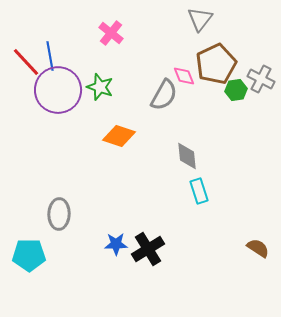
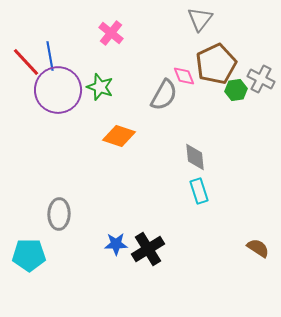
gray diamond: moved 8 px right, 1 px down
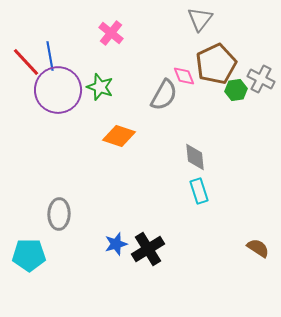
blue star: rotated 15 degrees counterclockwise
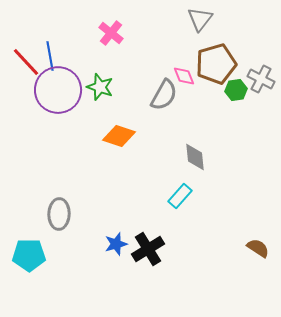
brown pentagon: rotated 9 degrees clockwise
cyan rectangle: moved 19 px left, 5 px down; rotated 60 degrees clockwise
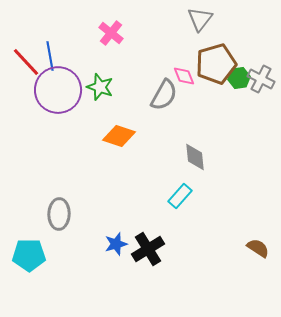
green hexagon: moved 3 px right, 12 px up
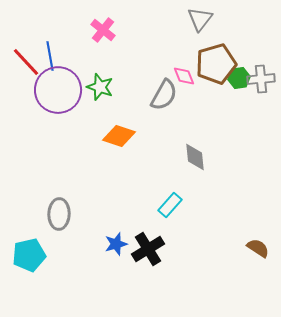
pink cross: moved 8 px left, 3 px up
gray cross: rotated 32 degrees counterclockwise
cyan rectangle: moved 10 px left, 9 px down
cyan pentagon: rotated 12 degrees counterclockwise
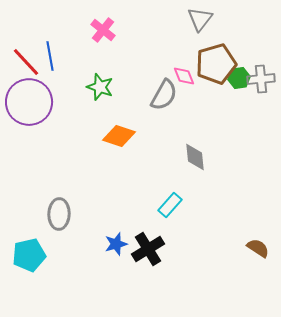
purple circle: moved 29 px left, 12 px down
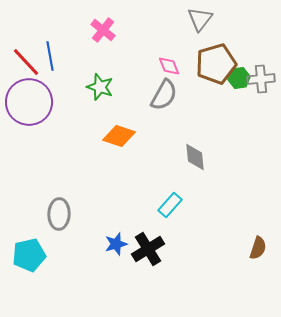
pink diamond: moved 15 px left, 10 px up
brown semicircle: rotated 75 degrees clockwise
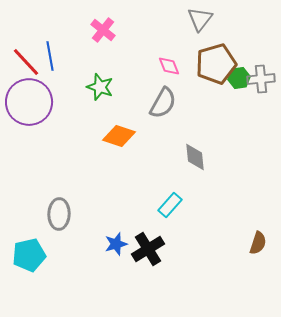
gray semicircle: moved 1 px left, 8 px down
brown semicircle: moved 5 px up
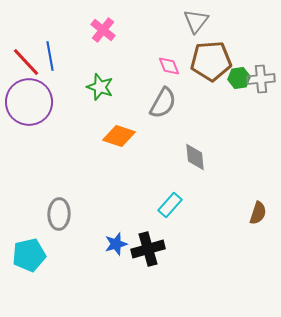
gray triangle: moved 4 px left, 2 px down
brown pentagon: moved 5 px left, 3 px up; rotated 12 degrees clockwise
brown semicircle: moved 30 px up
black cross: rotated 16 degrees clockwise
